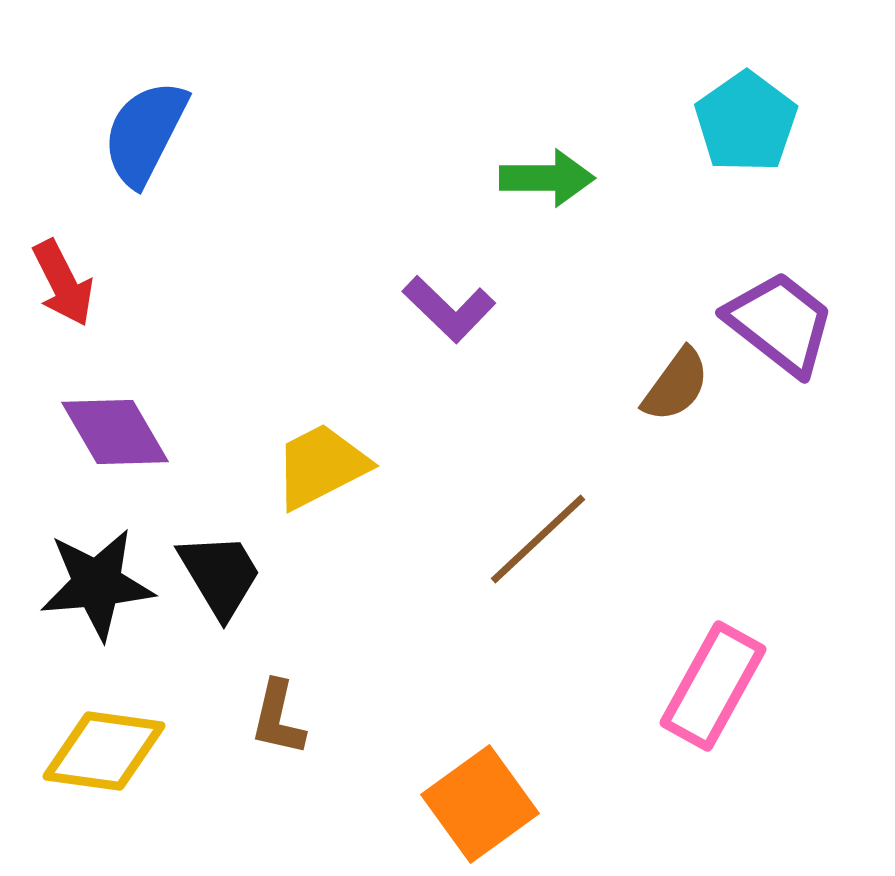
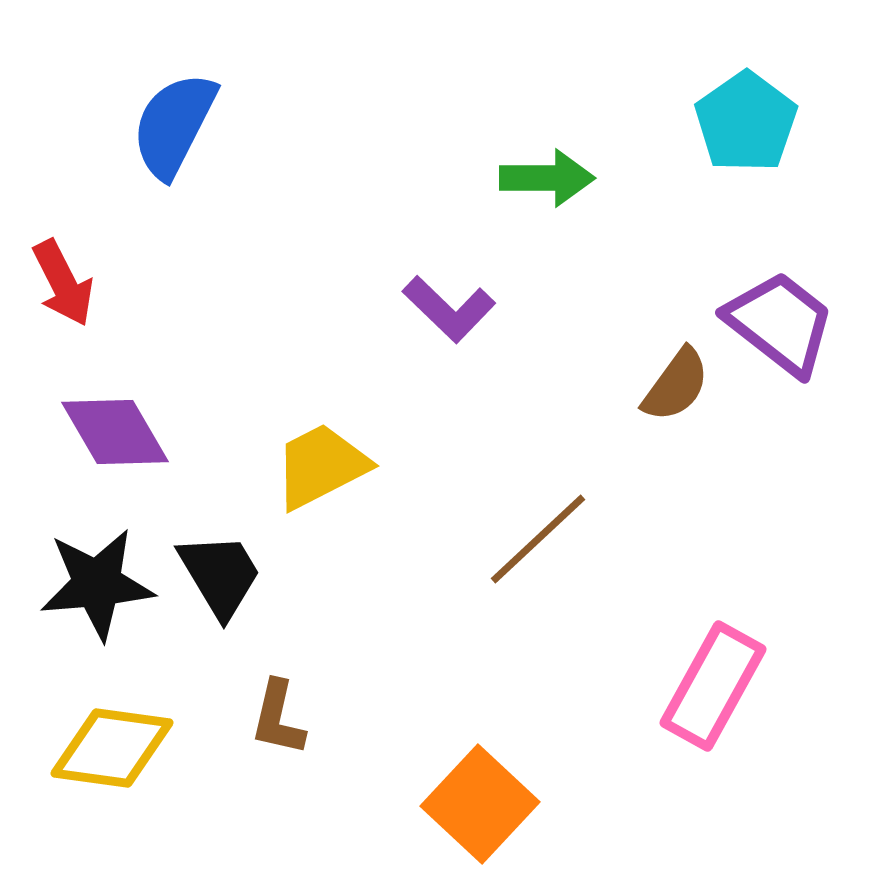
blue semicircle: moved 29 px right, 8 px up
yellow diamond: moved 8 px right, 3 px up
orange square: rotated 11 degrees counterclockwise
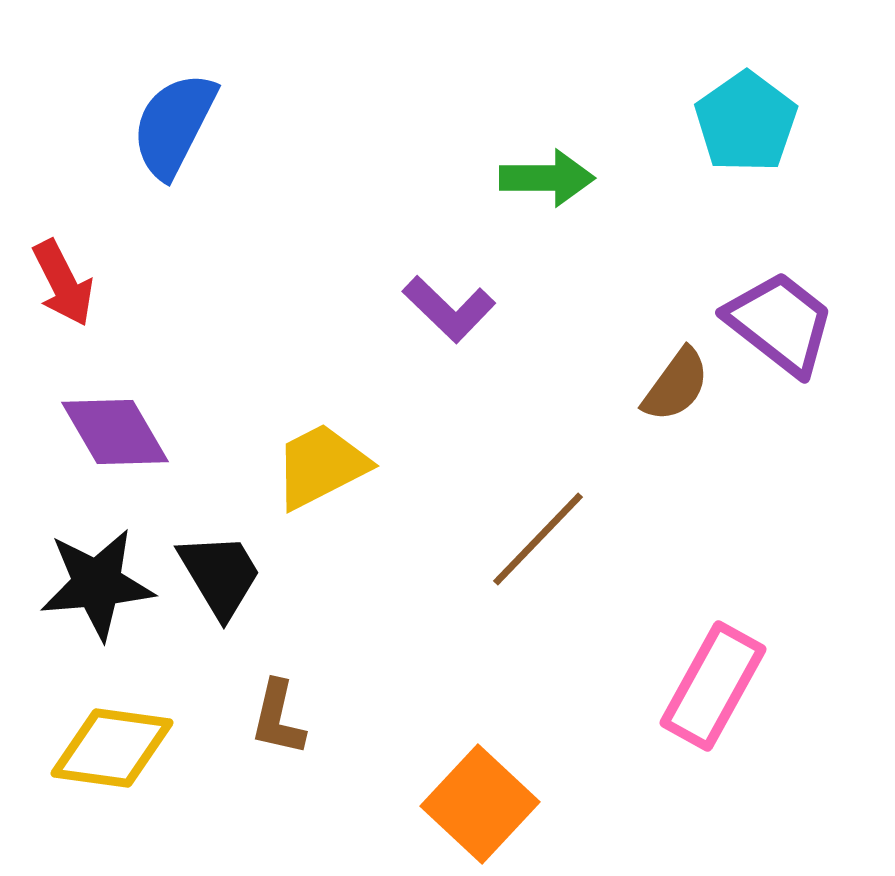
brown line: rotated 3 degrees counterclockwise
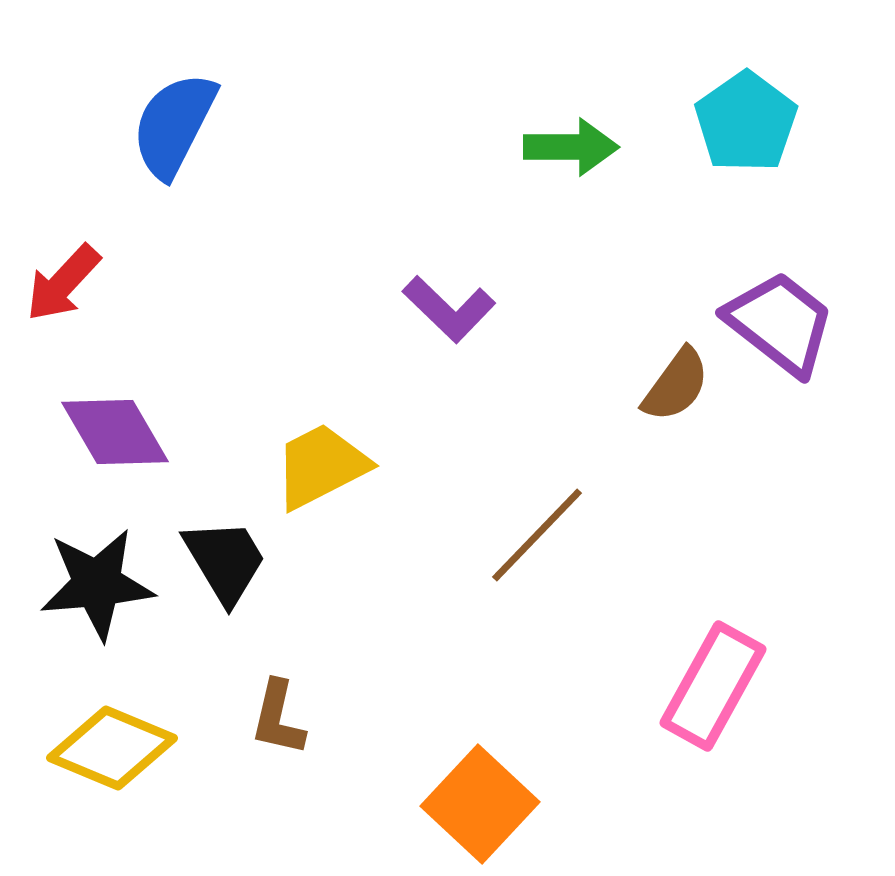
green arrow: moved 24 px right, 31 px up
red arrow: rotated 70 degrees clockwise
brown line: moved 1 px left, 4 px up
black trapezoid: moved 5 px right, 14 px up
yellow diamond: rotated 15 degrees clockwise
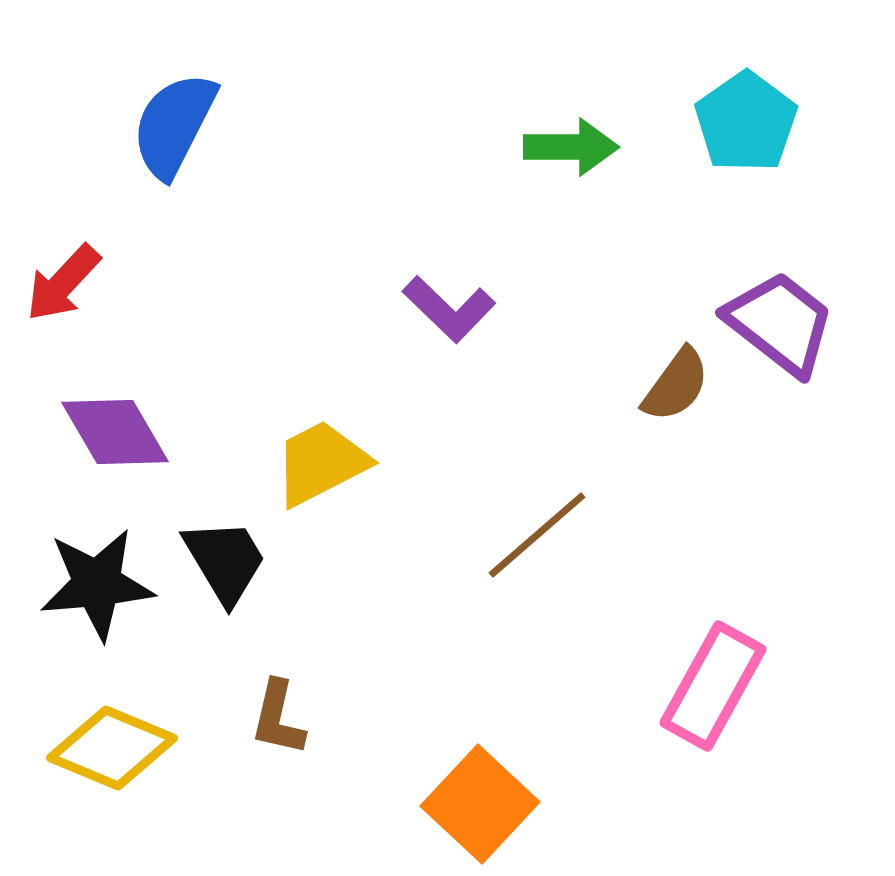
yellow trapezoid: moved 3 px up
brown line: rotated 5 degrees clockwise
